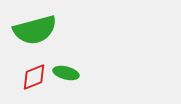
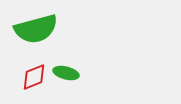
green semicircle: moved 1 px right, 1 px up
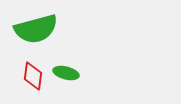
red diamond: moved 1 px left, 1 px up; rotated 60 degrees counterclockwise
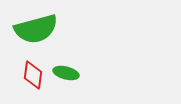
red diamond: moved 1 px up
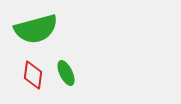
green ellipse: rotated 50 degrees clockwise
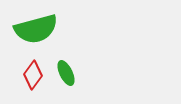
red diamond: rotated 28 degrees clockwise
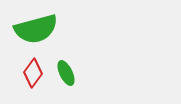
red diamond: moved 2 px up
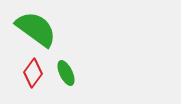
green semicircle: rotated 129 degrees counterclockwise
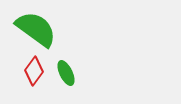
red diamond: moved 1 px right, 2 px up
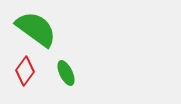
red diamond: moved 9 px left
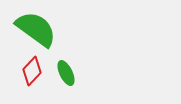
red diamond: moved 7 px right; rotated 8 degrees clockwise
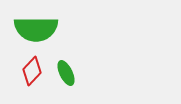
green semicircle: rotated 144 degrees clockwise
